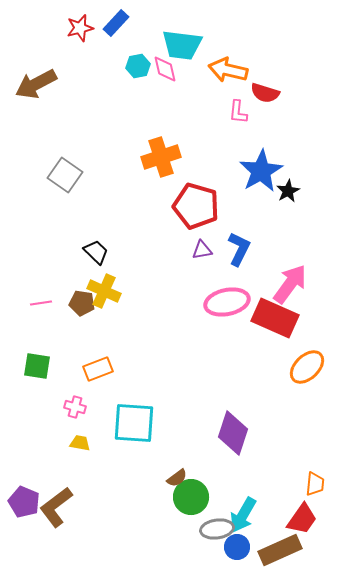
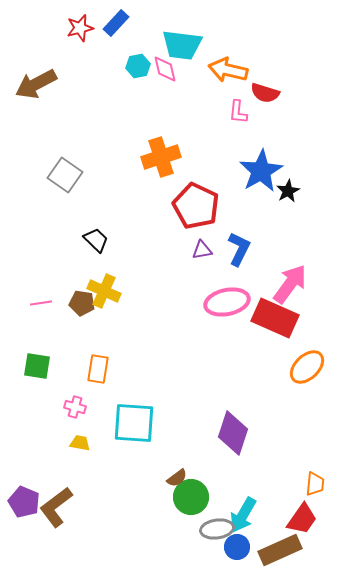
red pentagon: rotated 9 degrees clockwise
black trapezoid: moved 12 px up
orange rectangle: rotated 60 degrees counterclockwise
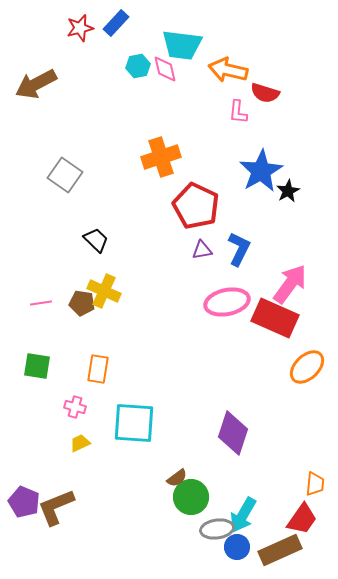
yellow trapezoid: rotated 35 degrees counterclockwise
brown L-shape: rotated 15 degrees clockwise
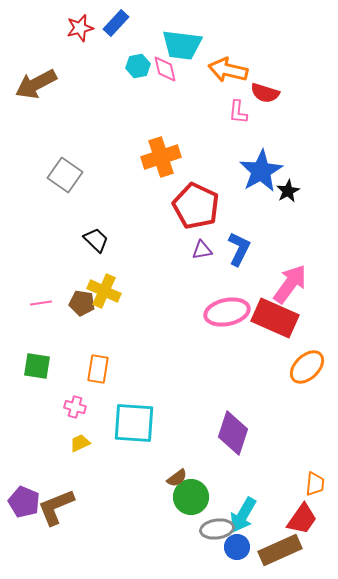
pink ellipse: moved 10 px down
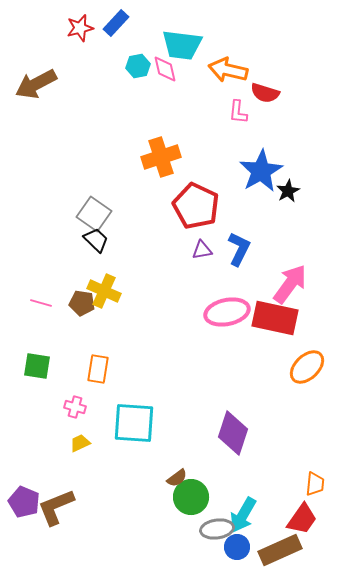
gray square: moved 29 px right, 39 px down
pink line: rotated 25 degrees clockwise
red rectangle: rotated 12 degrees counterclockwise
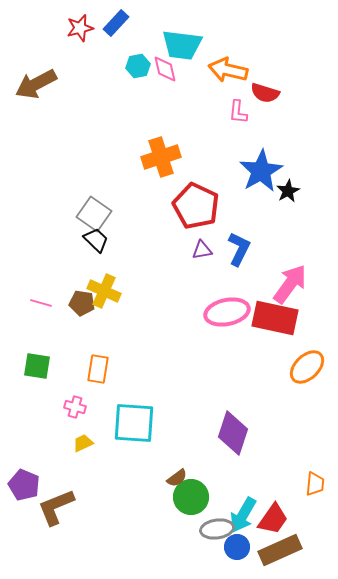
yellow trapezoid: moved 3 px right
purple pentagon: moved 17 px up
red trapezoid: moved 29 px left
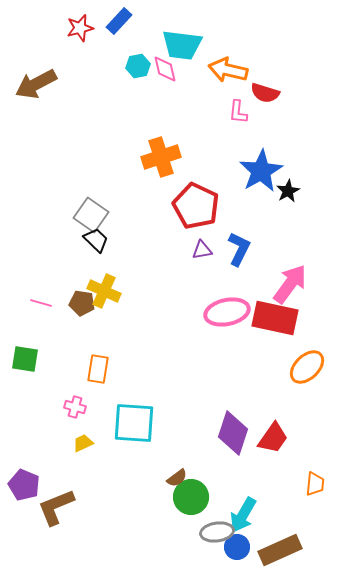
blue rectangle: moved 3 px right, 2 px up
gray square: moved 3 px left, 1 px down
green square: moved 12 px left, 7 px up
red trapezoid: moved 81 px up
gray ellipse: moved 3 px down
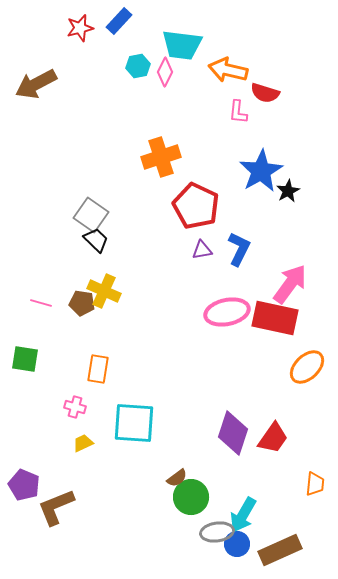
pink diamond: moved 3 px down; rotated 40 degrees clockwise
blue circle: moved 3 px up
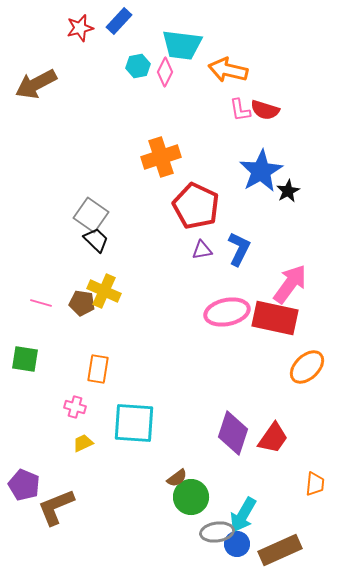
red semicircle: moved 17 px down
pink L-shape: moved 2 px right, 2 px up; rotated 15 degrees counterclockwise
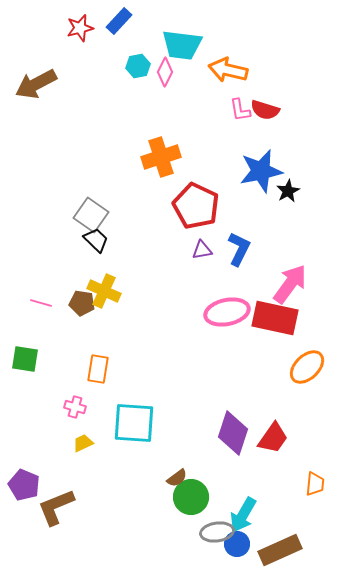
blue star: rotated 18 degrees clockwise
